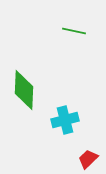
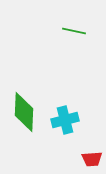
green diamond: moved 22 px down
red trapezoid: moved 4 px right; rotated 140 degrees counterclockwise
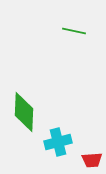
cyan cross: moved 7 px left, 22 px down
red trapezoid: moved 1 px down
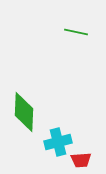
green line: moved 2 px right, 1 px down
red trapezoid: moved 11 px left
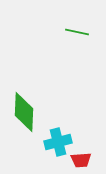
green line: moved 1 px right
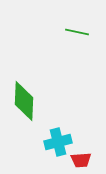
green diamond: moved 11 px up
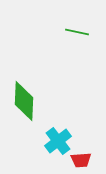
cyan cross: moved 1 px up; rotated 24 degrees counterclockwise
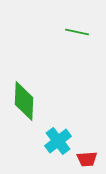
red trapezoid: moved 6 px right, 1 px up
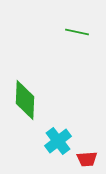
green diamond: moved 1 px right, 1 px up
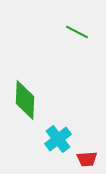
green line: rotated 15 degrees clockwise
cyan cross: moved 2 px up
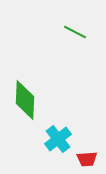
green line: moved 2 px left
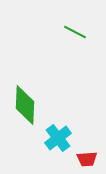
green diamond: moved 5 px down
cyan cross: moved 1 px up
